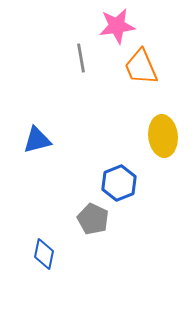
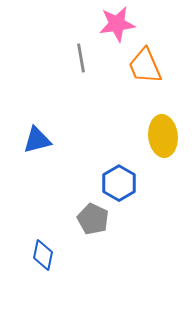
pink star: moved 2 px up
orange trapezoid: moved 4 px right, 1 px up
blue hexagon: rotated 8 degrees counterclockwise
blue diamond: moved 1 px left, 1 px down
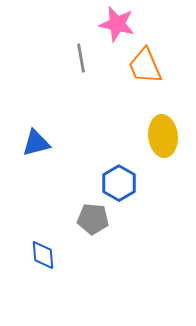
pink star: rotated 21 degrees clockwise
blue triangle: moved 1 px left, 3 px down
gray pentagon: rotated 20 degrees counterclockwise
blue diamond: rotated 16 degrees counterclockwise
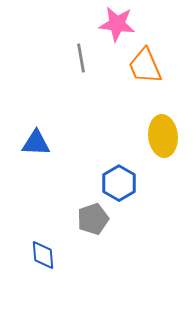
pink star: rotated 6 degrees counterclockwise
blue triangle: rotated 16 degrees clockwise
gray pentagon: rotated 24 degrees counterclockwise
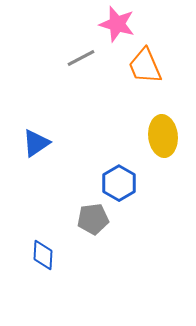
pink star: rotated 9 degrees clockwise
gray line: rotated 72 degrees clockwise
blue triangle: rotated 36 degrees counterclockwise
gray pentagon: rotated 12 degrees clockwise
blue diamond: rotated 8 degrees clockwise
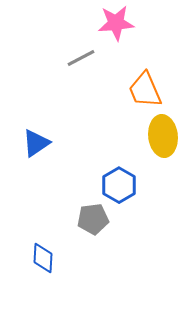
pink star: moved 1 px left, 1 px up; rotated 21 degrees counterclockwise
orange trapezoid: moved 24 px down
blue hexagon: moved 2 px down
blue diamond: moved 3 px down
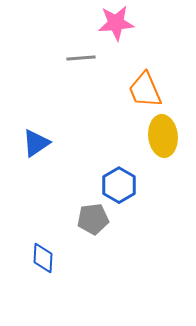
gray line: rotated 24 degrees clockwise
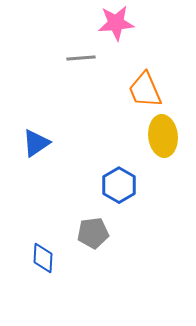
gray pentagon: moved 14 px down
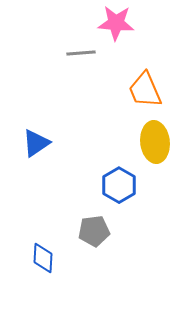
pink star: rotated 9 degrees clockwise
gray line: moved 5 px up
yellow ellipse: moved 8 px left, 6 px down
gray pentagon: moved 1 px right, 2 px up
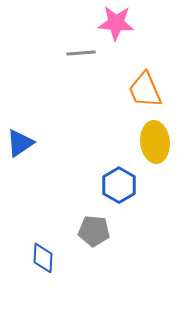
blue triangle: moved 16 px left
gray pentagon: rotated 12 degrees clockwise
